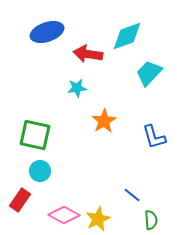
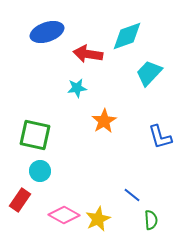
blue L-shape: moved 6 px right
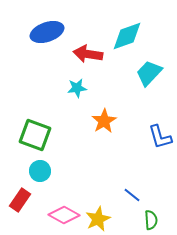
green square: rotated 8 degrees clockwise
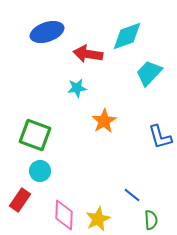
pink diamond: rotated 64 degrees clockwise
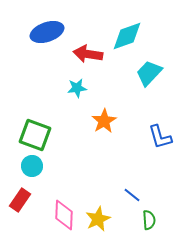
cyan circle: moved 8 px left, 5 px up
green semicircle: moved 2 px left
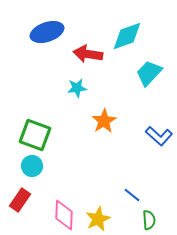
blue L-shape: moved 1 px left, 1 px up; rotated 32 degrees counterclockwise
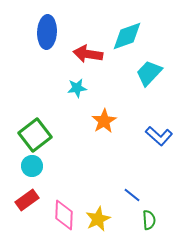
blue ellipse: rotated 68 degrees counterclockwise
green square: rotated 32 degrees clockwise
red rectangle: moved 7 px right; rotated 20 degrees clockwise
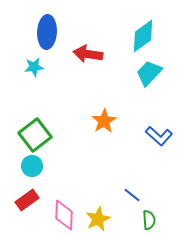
cyan diamond: moved 16 px right; rotated 16 degrees counterclockwise
cyan star: moved 43 px left, 21 px up
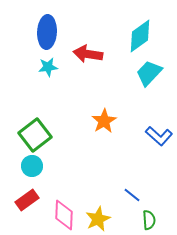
cyan diamond: moved 3 px left
cyan star: moved 14 px right
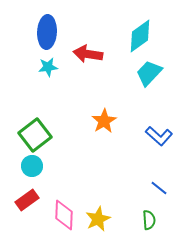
blue line: moved 27 px right, 7 px up
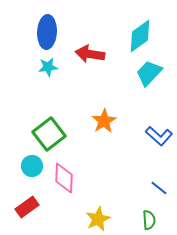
red arrow: moved 2 px right
green square: moved 14 px right, 1 px up
red rectangle: moved 7 px down
pink diamond: moved 37 px up
